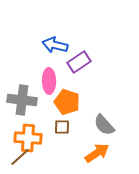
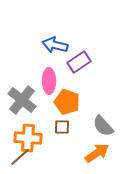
gray cross: rotated 32 degrees clockwise
gray semicircle: moved 1 px left, 1 px down
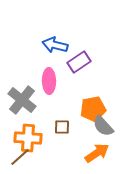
orange pentagon: moved 26 px right, 7 px down; rotated 30 degrees counterclockwise
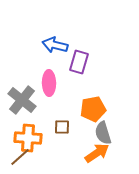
purple rectangle: rotated 40 degrees counterclockwise
pink ellipse: moved 2 px down
gray semicircle: moved 7 px down; rotated 25 degrees clockwise
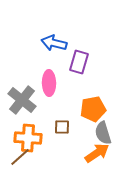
blue arrow: moved 1 px left, 2 px up
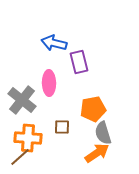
purple rectangle: rotated 30 degrees counterclockwise
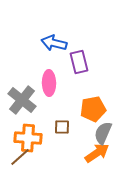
gray semicircle: rotated 40 degrees clockwise
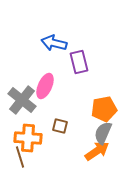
pink ellipse: moved 4 px left, 3 px down; rotated 25 degrees clockwise
orange pentagon: moved 11 px right
brown square: moved 2 px left, 1 px up; rotated 14 degrees clockwise
orange arrow: moved 2 px up
brown line: rotated 65 degrees counterclockwise
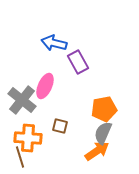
purple rectangle: moved 1 px left; rotated 15 degrees counterclockwise
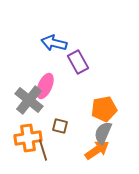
gray cross: moved 7 px right
orange cross: rotated 12 degrees counterclockwise
orange arrow: moved 1 px up
brown line: moved 23 px right, 7 px up
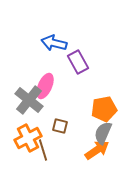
orange cross: rotated 20 degrees counterclockwise
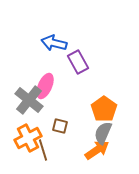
orange pentagon: rotated 25 degrees counterclockwise
